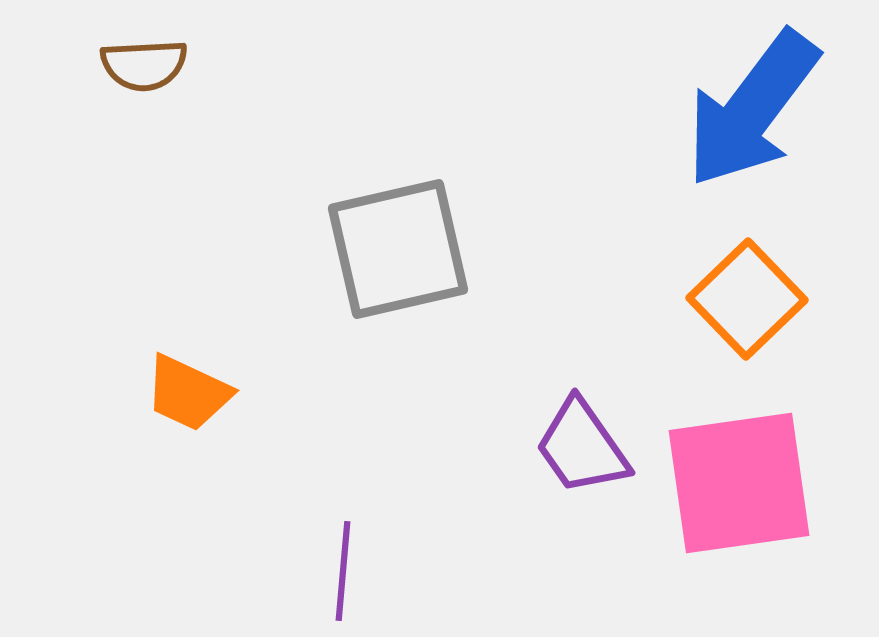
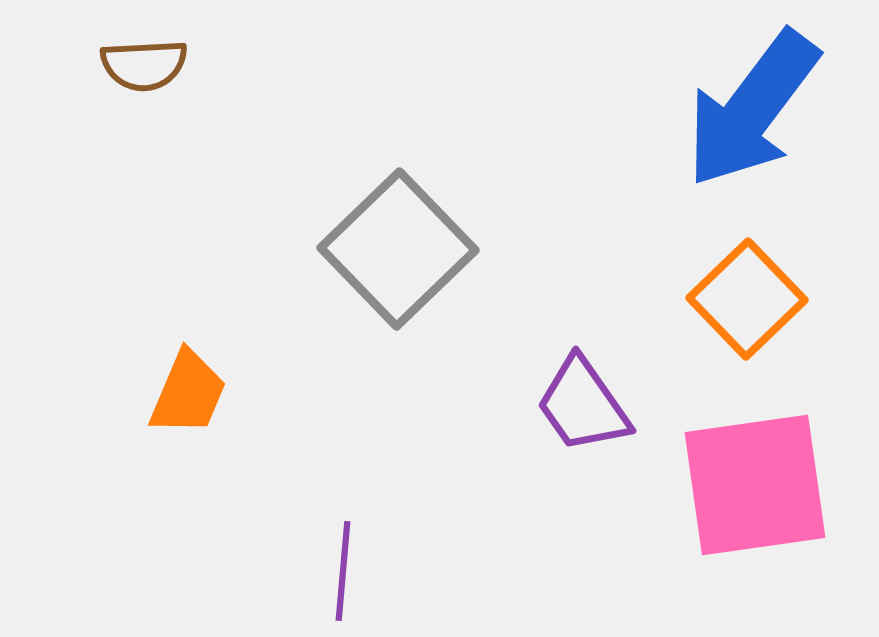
gray square: rotated 31 degrees counterclockwise
orange trapezoid: rotated 92 degrees counterclockwise
purple trapezoid: moved 1 px right, 42 px up
pink square: moved 16 px right, 2 px down
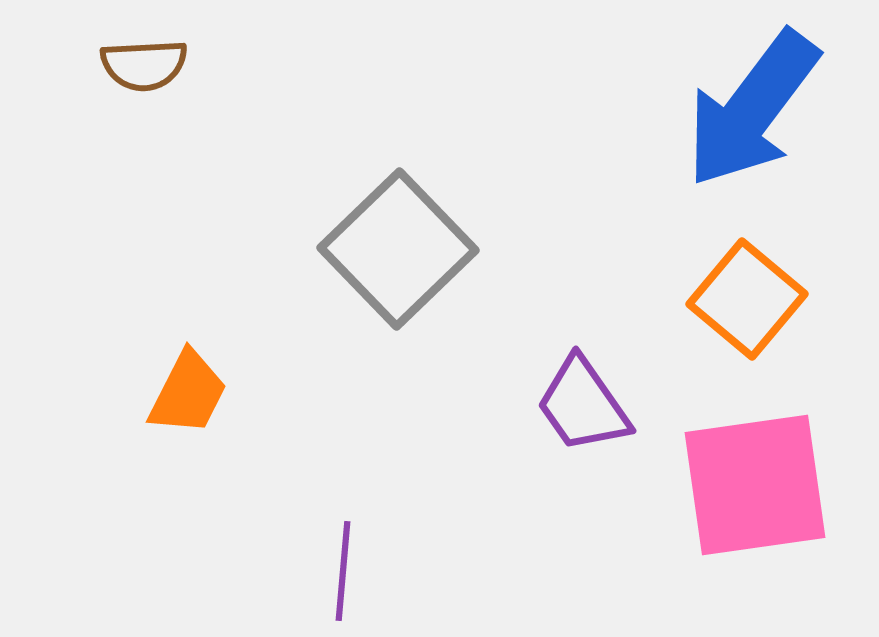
orange square: rotated 6 degrees counterclockwise
orange trapezoid: rotated 4 degrees clockwise
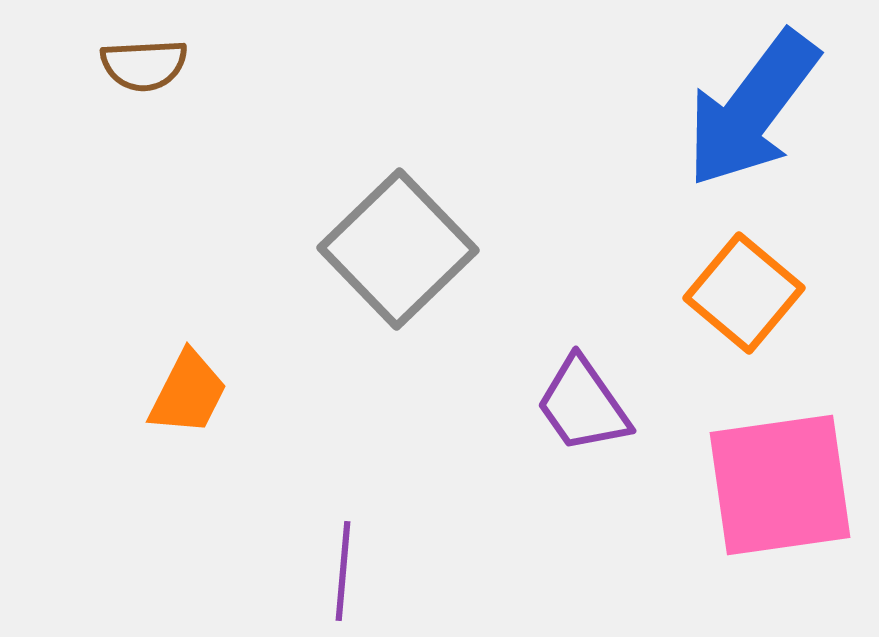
orange square: moved 3 px left, 6 px up
pink square: moved 25 px right
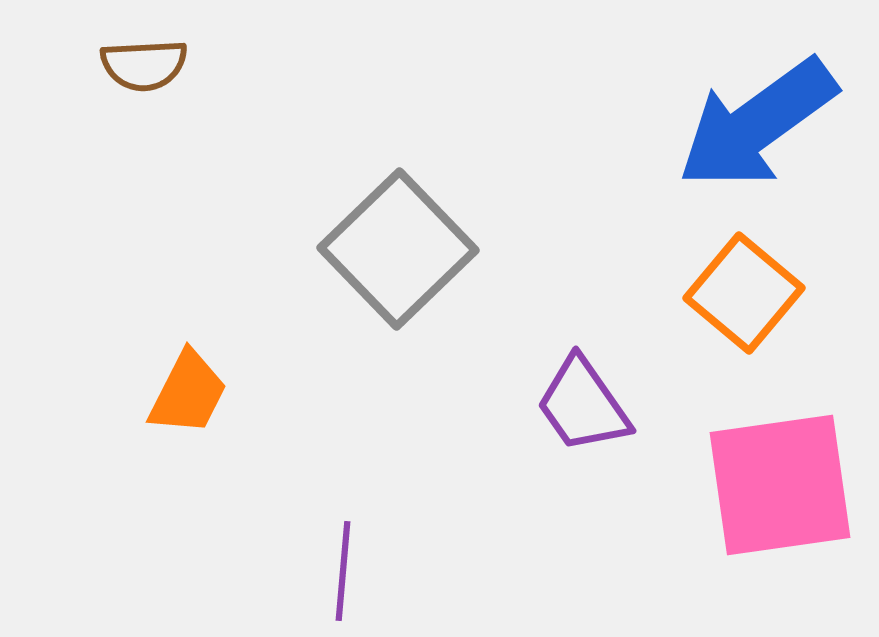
blue arrow: moved 5 px right, 15 px down; rotated 17 degrees clockwise
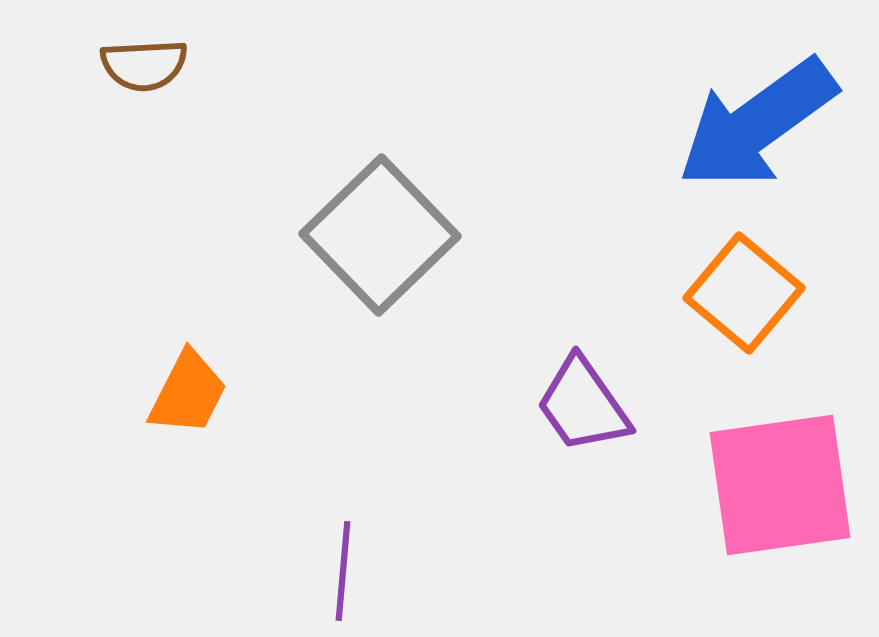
gray square: moved 18 px left, 14 px up
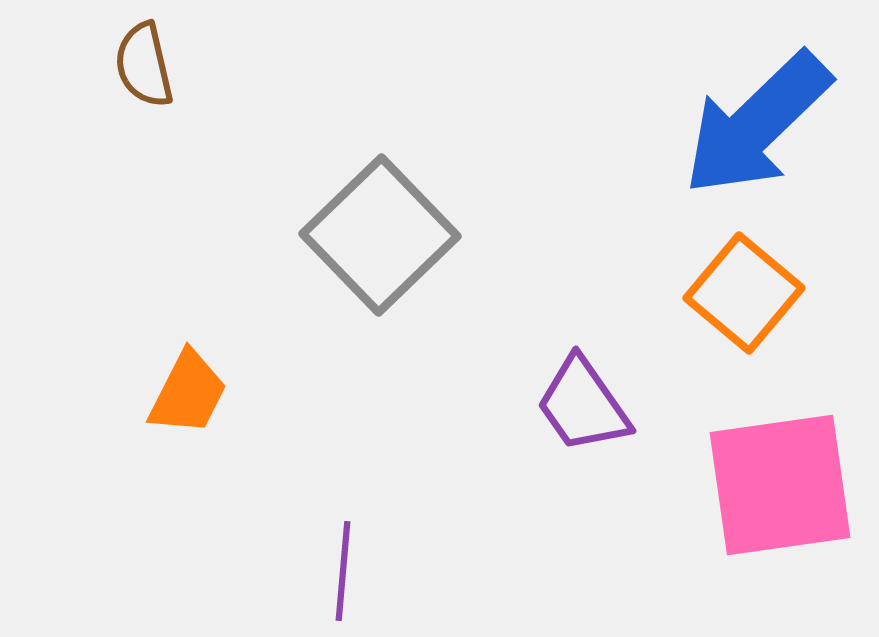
brown semicircle: rotated 80 degrees clockwise
blue arrow: rotated 8 degrees counterclockwise
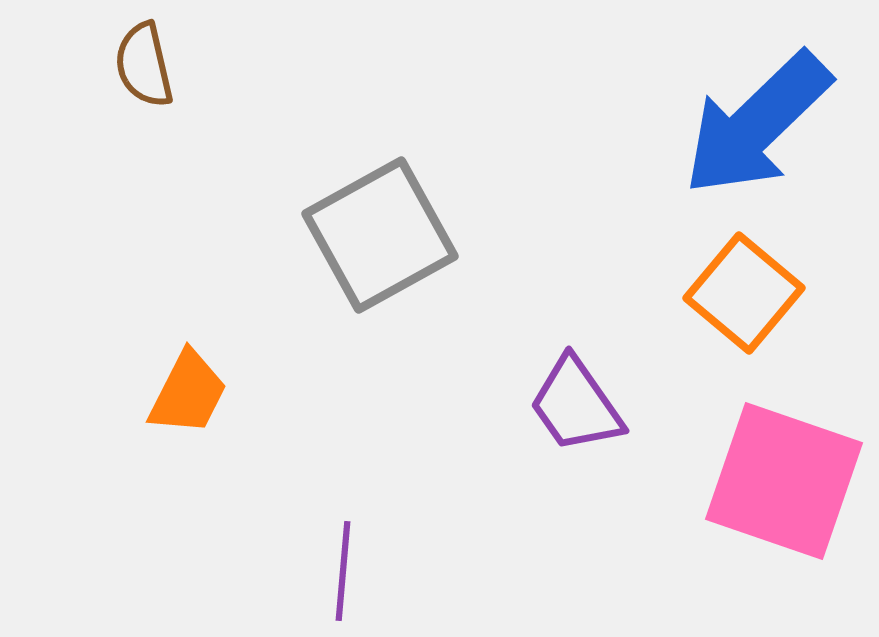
gray square: rotated 15 degrees clockwise
purple trapezoid: moved 7 px left
pink square: moved 4 px right, 4 px up; rotated 27 degrees clockwise
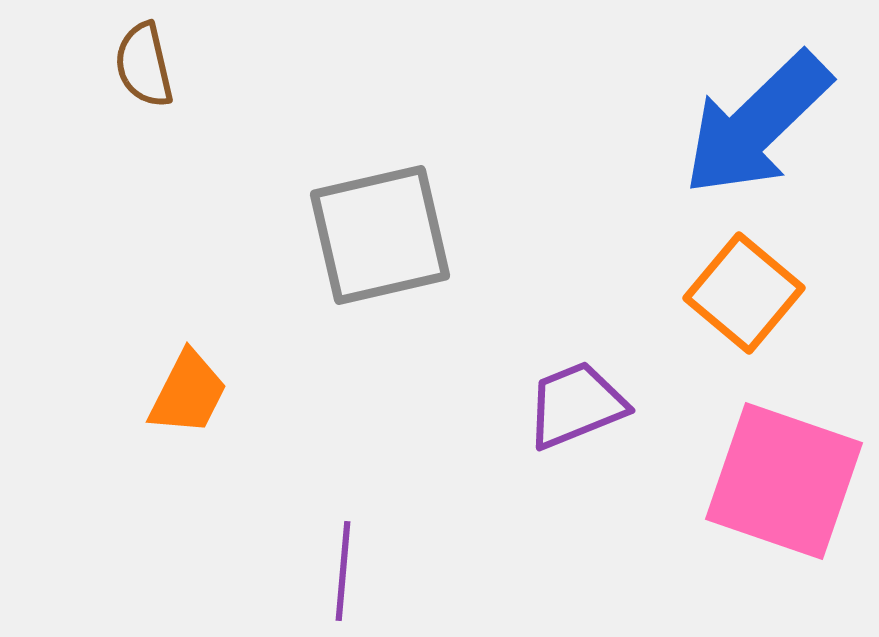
gray square: rotated 16 degrees clockwise
purple trapezoid: rotated 103 degrees clockwise
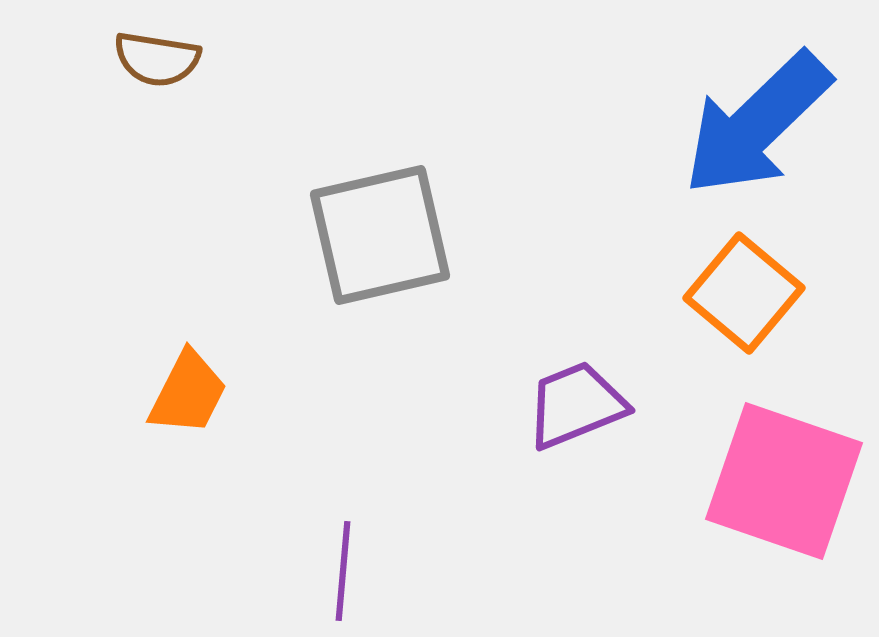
brown semicircle: moved 13 px right, 6 px up; rotated 68 degrees counterclockwise
